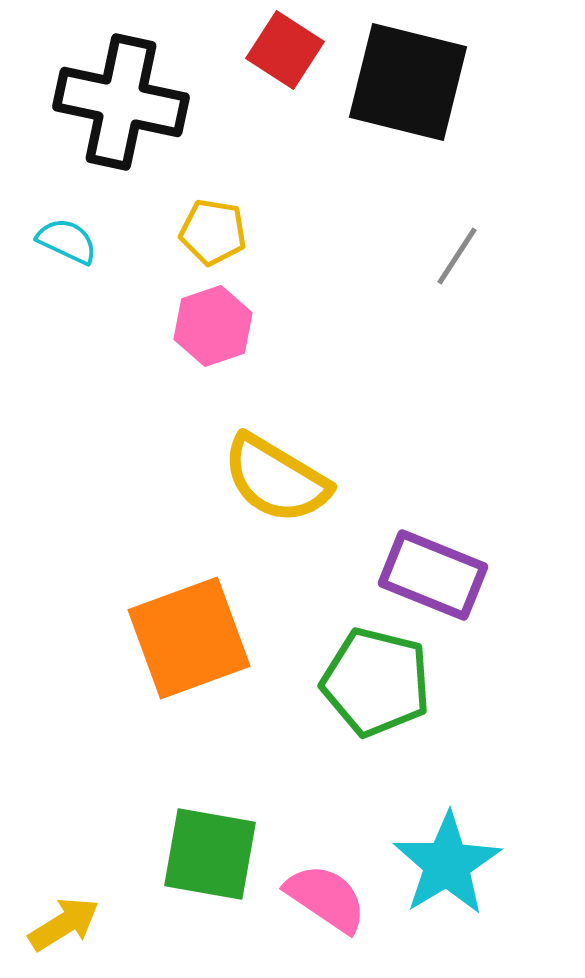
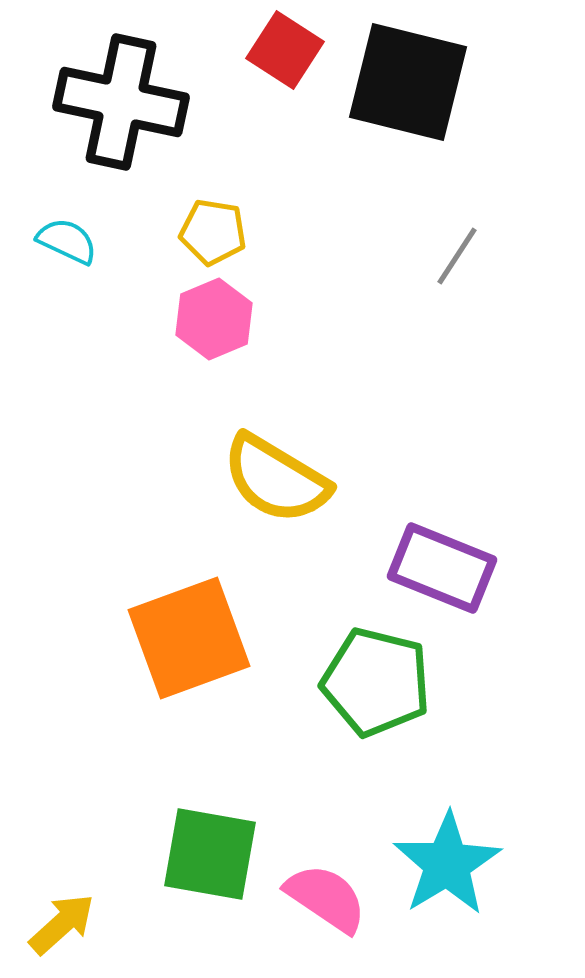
pink hexagon: moved 1 px right, 7 px up; rotated 4 degrees counterclockwise
purple rectangle: moved 9 px right, 7 px up
yellow arrow: moved 2 px left; rotated 10 degrees counterclockwise
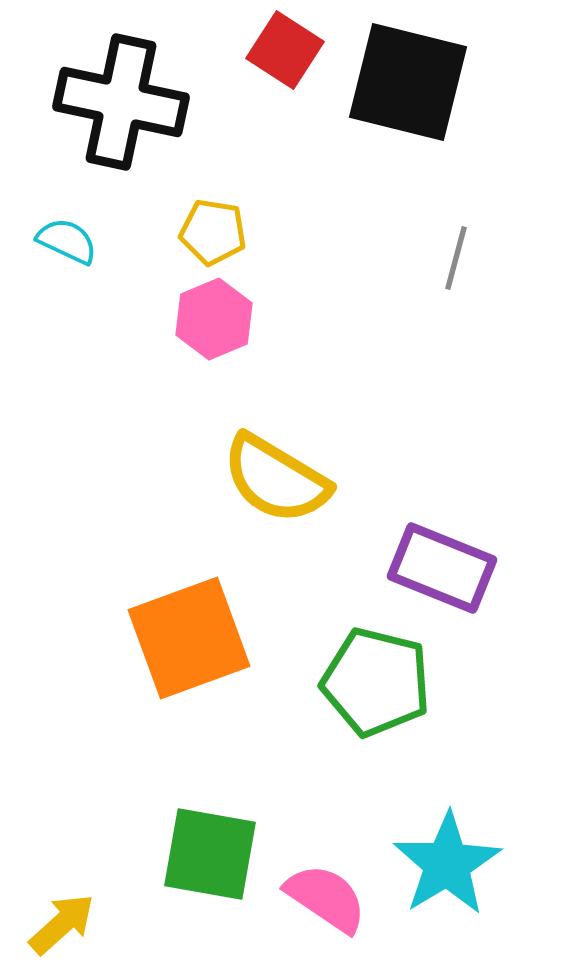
gray line: moved 1 px left, 2 px down; rotated 18 degrees counterclockwise
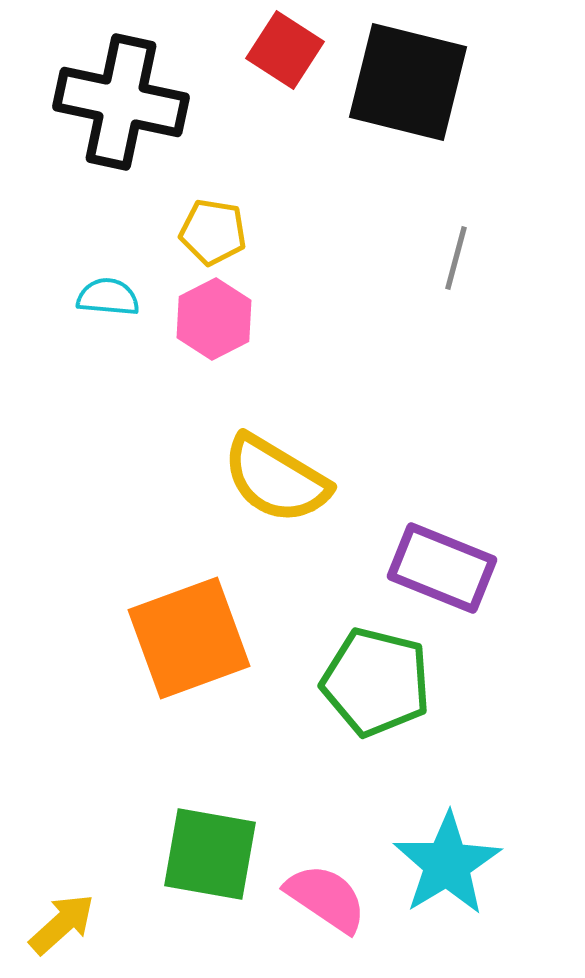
cyan semicircle: moved 41 px right, 56 px down; rotated 20 degrees counterclockwise
pink hexagon: rotated 4 degrees counterclockwise
